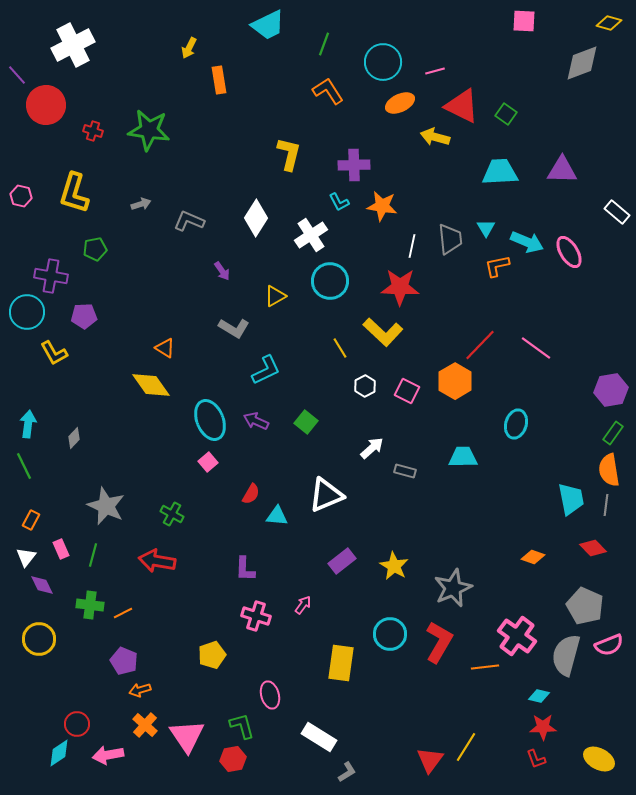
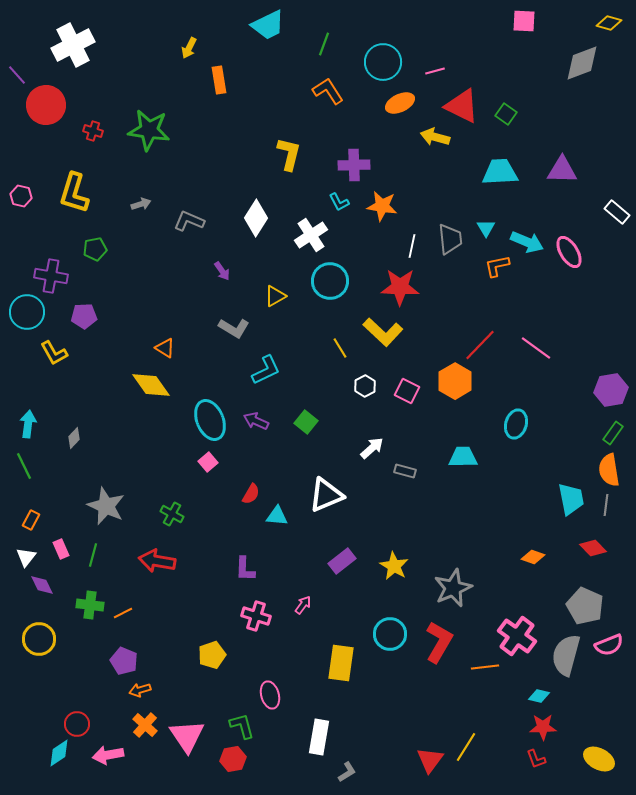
white rectangle at (319, 737): rotated 68 degrees clockwise
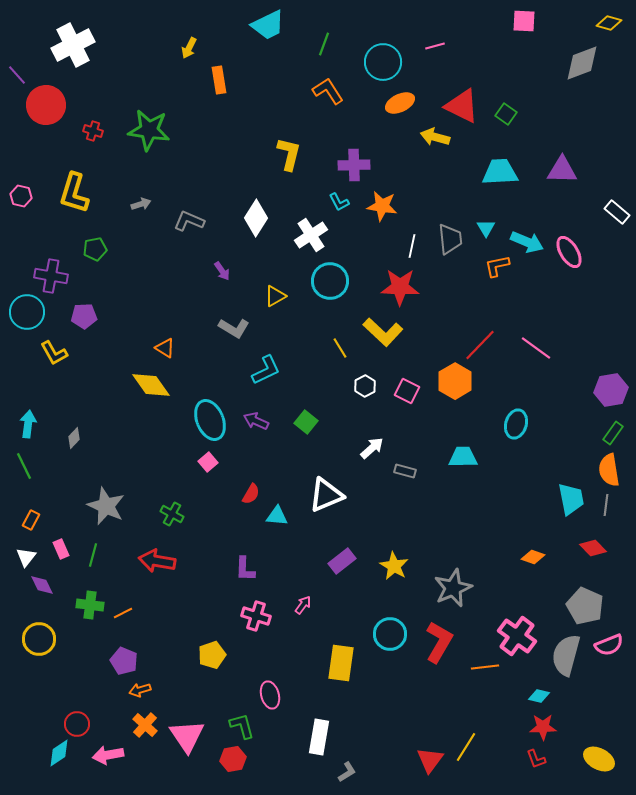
pink line at (435, 71): moved 25 px up
